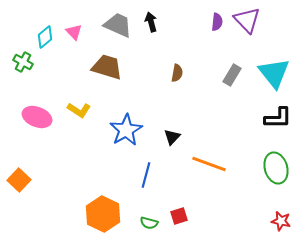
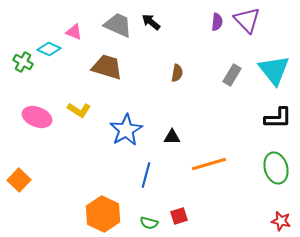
black arrow: rotated 36 degrees counterclockwise
pink triangle: rotated 24 degrees counterclockwise
cyan diamond: moved 4 px right, 12 px down; rotated 65 degrees clockwise
cyan triangle: moved 3 px up
black triangle: rotated 48 degrees clockwise
orange line: rotated 36 degrees counterclockwise
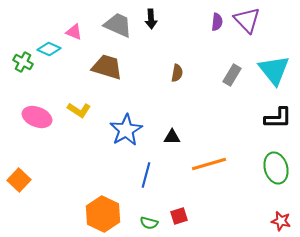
black arrow: moved 3 px up; rotated 132 degrees counterclockwise
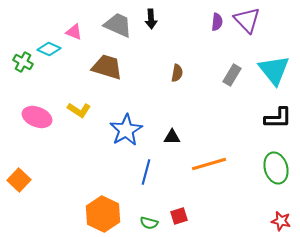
blue line: moved 3 px up
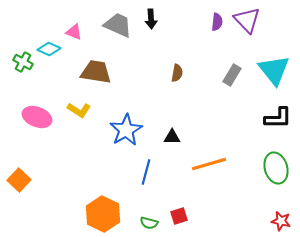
brown trapezoid: moved 11 px left, 5 px down; rotated 8 degrees counterclockwise
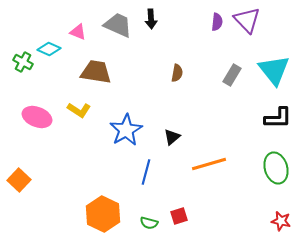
pink triangle: moved 4 px right
black triangle: rotated 42 degrees counterclockwise
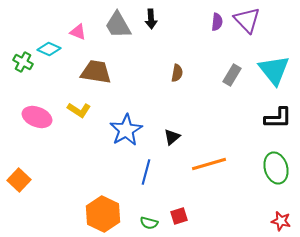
gray trapezoid: rotated 144 degrees counterclockwise
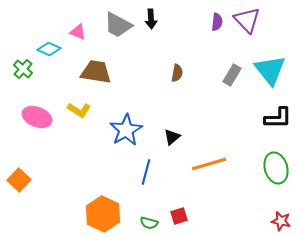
gray trapezoid: rotated 32 degrees counterclockwise
green cross: moved 7 px down; rotated 12 degrees clockwise
cyan triangle: moved 4 px left
